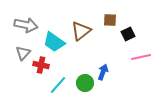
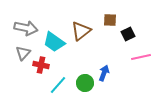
gray arrow: moved 3 px down
blue arrow: moved 1 px right, 1 px down
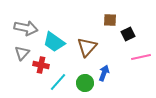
brown triangle: moved 6 px right, 16 px down; rotated 10 degrees counterclockwise
gray triangle: moved 1 px left
cyan line: moved 3 px up
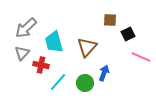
gray arrow: rotated 125 degrees clockwise
cyan trapezoid: rotated 40 degrees clockwise
pink line: rotated 36 degrees clockwise
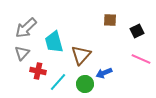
black square: moved 9 px right, 3 px up
brown triangle: moved 6 px left, 8 px down
pink line: moved 2 px down
red cross: moved 3 px left, 6 px down
blue arrow: rotated 133 degrees counterclockwise
green circle: moved 1 px down
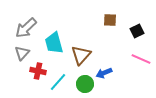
cyan trapezoid: moved 1 px down
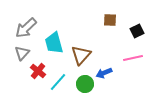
pink line: moved 8 px left, 1 px up; rotated 36 degrees counterclockwise
red cross: rotated 28 degrees clockwise
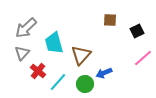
pink line: moved 10 px right; rotated 30 degrees counterclockwise
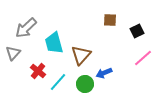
gray triangle: moved 9 px left
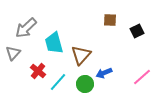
pink line: moved 1 px left, 19 px down
